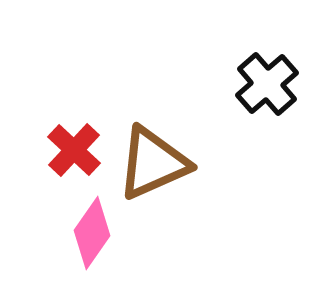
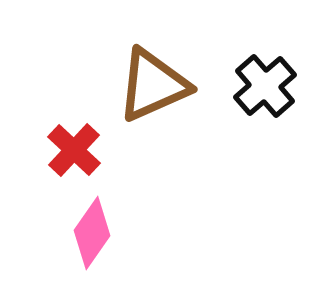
black cross: moved 2 px left, 2 px down
brown triangle: moved 78 px up
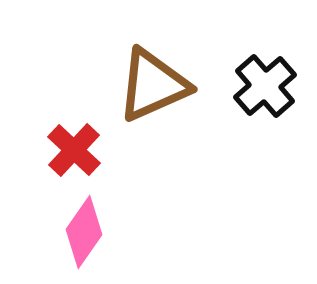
pink diamond: moved 8 px left, 1 px up
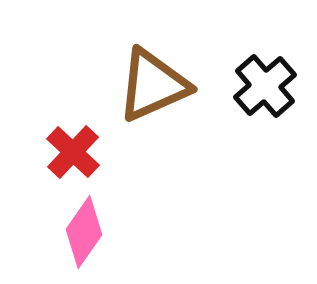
red cross: moved 1 px left, 2 px down
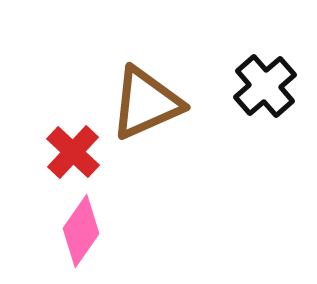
brown triangle: moved 7 px left, 18 px down
pink diamond: moved 3 px left, 1 px up
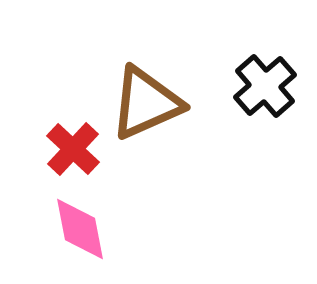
red cross: moved 3 px up
pink diamond: moved 1 px left, 2 px up; rotated 46 degrees counterclockwise
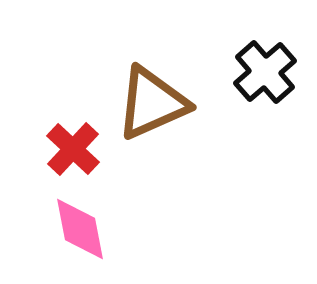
black cross: moved 14 px up
brown triangle: moved 6 px right
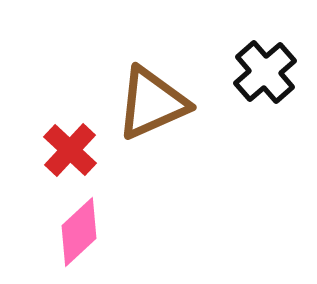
red cross: moved 3 px left, 1 px down
pink diamond: moved 1 px left, 3 px down; rotated 58 degrees clockwise
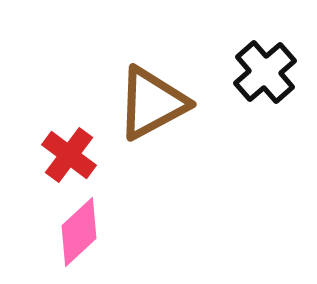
brown triangle: rotated 4 degrees counterclockwise
red cross: moved 1 px left, 5 px down; rotated 6 degrees counterclockwise
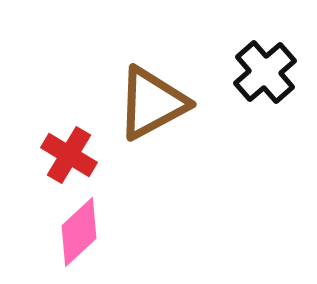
red cross: rotated 6 degrees counterclockwise
